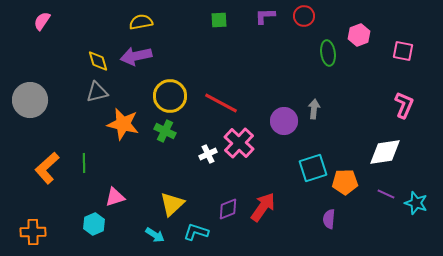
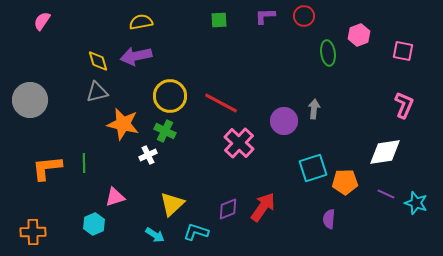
white cross: moved 60 px left, 1 px down
orange L-shape: rotated 36 degrees clockwise
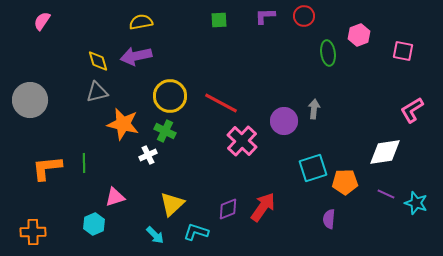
pink L-shape: moved 8 px right, 5 px down; rotated 144 degrees counterclockwise
pink cross: moved 3 px right, 2 px up
cyan arrow: rotated 12 degrees clockwise
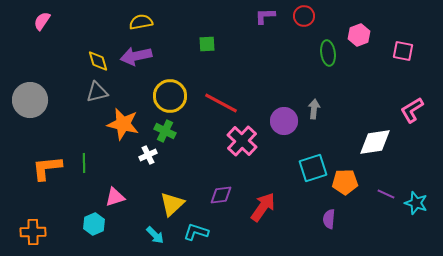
green square: moved 12 px left, 24 px down
white diamond: moved 10 px left, 10 px up
purple diamond: moved 7 px left, 14 px up; rotated 15 degrees clockwise
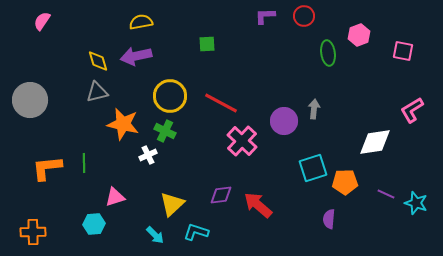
red arrow: moved 5 px left, 2 px up; rotated 84 degrees counterclockwise
cyan hexagon: rotated 20 degrees clockwise
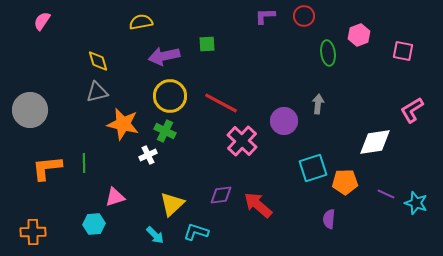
purple arrow: moved 28 px right
gray circle: moved 10 px down
gray arrow: moved 4 px right, 5 px up
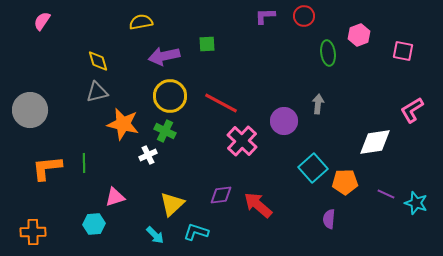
cyan square: rotated 24 degrees counterclockwise
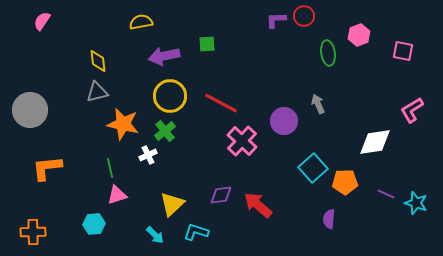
purple L-shape: moved 11 px right, 4 px down
yellow diamond: rotated 10 degrees clockwise
gray arrow: rotated 30 degrees counterclockwise
green cross: rotated 25 degrees clockwise
green line: moved 26 px right, 5 px down; rotated 12 degrees counterclockwise
pink triangle: moved 2 px right, 2 px up
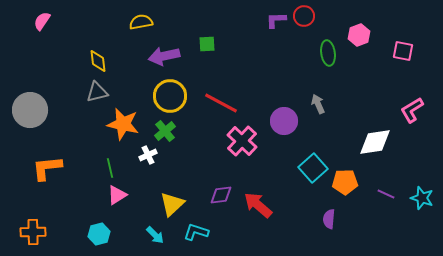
pink triangle: rotated 15 degrees counterclockwise
cyan star: moved 6 px right, 5 px up
cyan hexagon: moved 5 px right, 10 px down; rotated 10 degrees counterclockwise
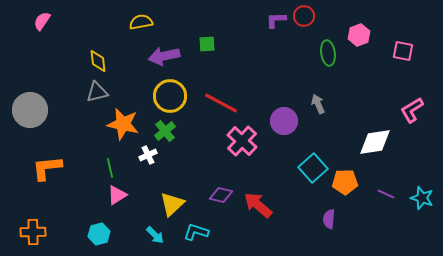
purple diamond: rotated 20 degrees clockwise
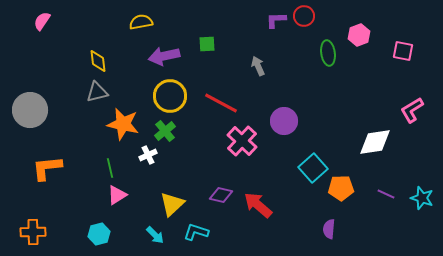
gray arrow: moved 60 px left, 38 px up
orange pentagon: moved 4 px left, 6 px down
purple semicircle: moved 10 px down
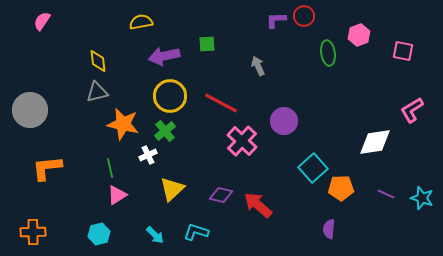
yellow triangle: moved 15 px up
